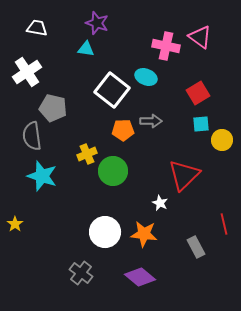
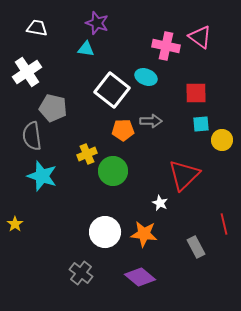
red square: moved 2 px left; rotated 30 degrees clockwise
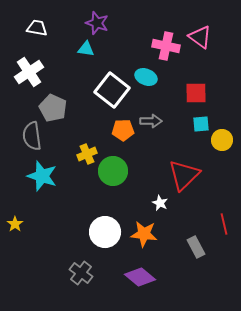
white cross: moved 2 px right
gray pentagon: rotated 12 degrees clockwise
